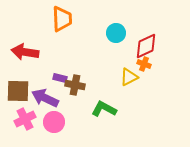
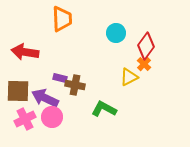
red diamond: rotated 28 degrees counterclockwise
orange cross: rotated 24 degrees clockwise
pink circle: moved 2 px left, 5 px up
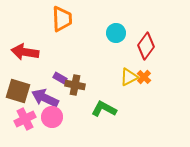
orange cross: moved 13 px down
purple rectangle: rotated 16 degrees clockwise
brown square: rotated 15 degrees clockwise
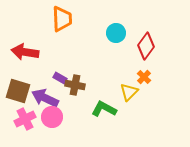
yellow triangle: moved 15 px down; rotated 18 degrees counterclockwise
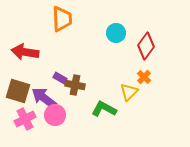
purple arrow: moved 1 px left; rotated 12 degrees clockwise
pink circle: moved 3 px right, 2 px up
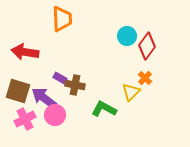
cyan circle: moved 11 px right, 3 px down
red diamond: moved 1 px right
orange cross: moved 1 px right, 1 px down
yellow triangle: moved 2 px right
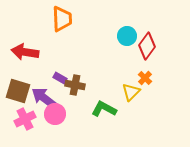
pink circle: moved 1 px up
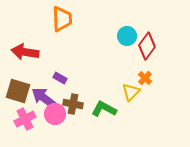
brown cross: moved 2 px left, 19 px down
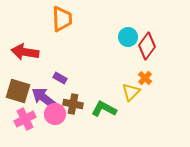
cyan circle: moved 1 px right, 1 px down
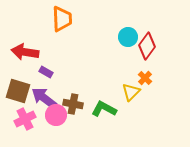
purple rectangle: moved 14 px left, 6 px up
pink circle: moved 1 px right, 1 px down
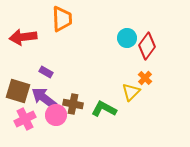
cyan circle: moved 1 px left, 1 px down
red arrow: moved 2 px left, 15 px up; rotated 16 degrees counterclockwise
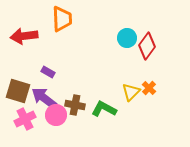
red arrow: moved 1 px right, 1 px up
purple rectangle: moved 2 px right
orange cross: moved 4 px right, 10 px down
brown cross: moved 2 px right, 1 px down
